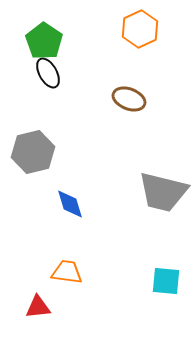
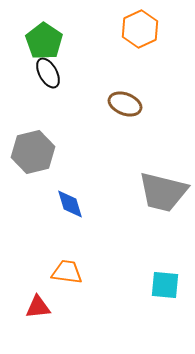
brown ellipse: moved 4 px left, 5 px down
cyan square: moved 1 px left, 4 px down
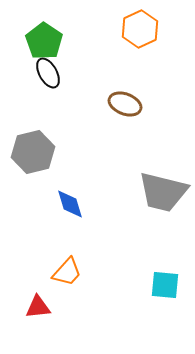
orange trapezoid: rotated 124 degrees clockwise
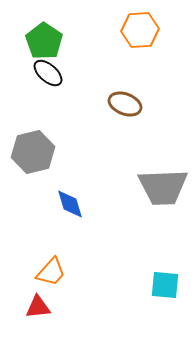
orange hexagon: moved 1 px down; rotated 21 degrees clockwise
black ellipse: rotated 20 degrees counterclockwise
gray trapezoid: moved 5 px up; rotated 16 degrees counterclockwise
orange trapezoid: moved 16 px left
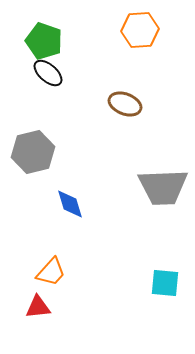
green pentagon: rotated 15 degrees counterclockwise
cyan square: moved 2 px up
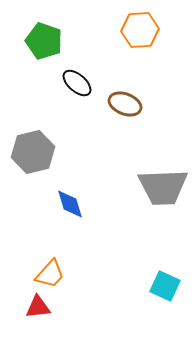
black ellipse: moved 29 px right, 10 px down
orange trapezoid: moved 1 px left, 2 px down
cyan square: moved 3 px down; rotated 20 degrees clockwise
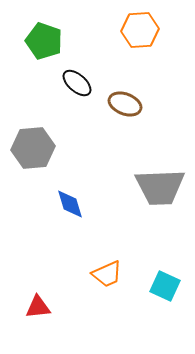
gray hexagon: moved 4 px up; rotated 9 degrees clockwise
gray trapezoid: moved 3 px left
orange trapezoid: moved 57 px right; rotated 24 degrees clockwise
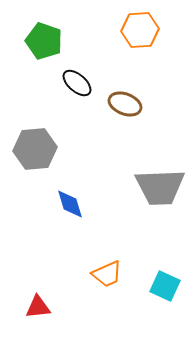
gray hexagon: moved 2 px right, 1 px down
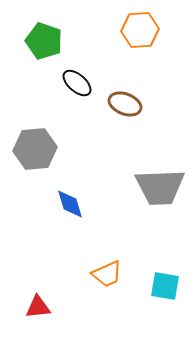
cyan square: rotated 16 degrees counterclockwise
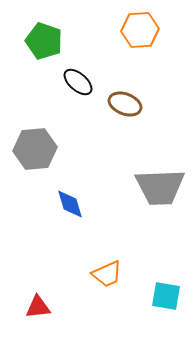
black ellipse: moved 1 px right, 1 px up
cyan square: moved 1 px right, 10 px down
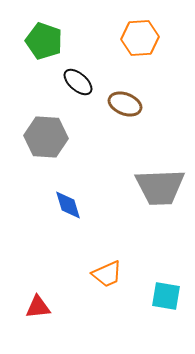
orange hexagon: moved 8 px down
gray hexagon: moved 11 px right, 12 px up; rotated 9 degrees clockwise
blue diamond: moved 2 px left, 1 px down
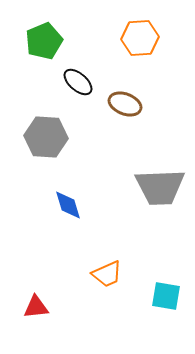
green pentagon: rotated 30 degrees clockwise
red triangle: moved 2 px left
